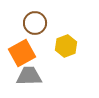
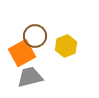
brown circle: moved 13 px down
gray trapezoid: moved 1 px right, 1 px down; rotated 12 degrees counterclockwise
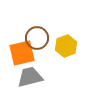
brown circle: moved 2 px right, 2 px down
orange square: rotated 16 degrees clockwise
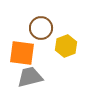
brown circle: moved 4 px right, 10 px up
orange square: rotated 20 degrees clockwise
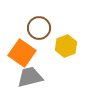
brown circle: moved 2 px left
orange square: rotated 28 degrees clockwise
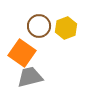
brown circle: moved 2 px up
yellow hexagon: moved 18 px up
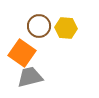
yellow hexagon: rotated 25 degrees clockwise
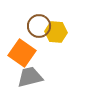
yellow hexagon: moved 10 px left, 4 px down
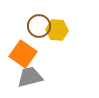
yellow hexagon: moved 1 px right, 2 px up
orange square: moved 1 px right, 1 px down
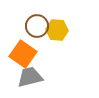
brown circle: moved 2 px left
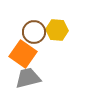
brown circle: moved 3 px left, 6 px down
gray trapezoid: moved 2 px left, 1 px down
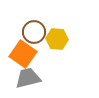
yellow hexagon: moved 9 px down
